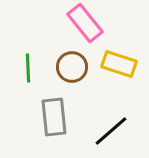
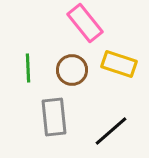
brown circle: moved 3 px down
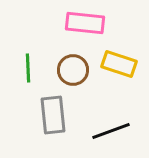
pink rectangle: rotated 45 degrees counterclockwise
brown circle: moved 1 px right
gray rectangle: moved 1 px left, 2 px up
black line: rotated 21 degrees clockwise
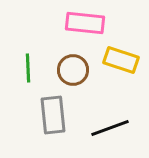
yellow rectangle: moved 2 px right, 4 px up
black line: moved 1 px left, 3 px up
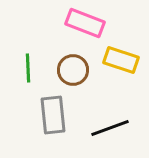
pink rectangle: rotated 15 degrees clockwise
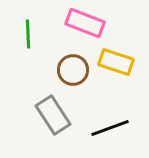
yellow rectangle: moved 5 px left, 2 px down
green line: moved 34 px up
gray rectangle: rotated 27 degrees counterclockwise
